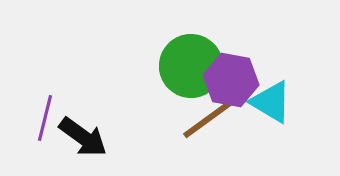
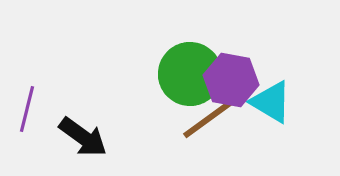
green circle: moved 1 px left, 8 px down
purple line: moved 18 px left, 9 px up
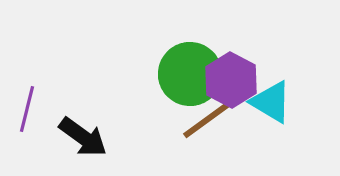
purple hexagon: rotated 18 degrees clockwise
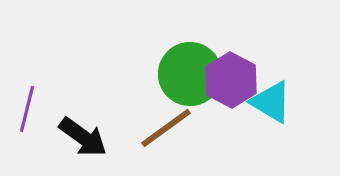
brown line: moved 42 px left, 9 px down
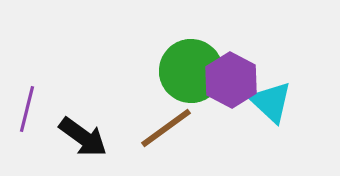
green circle: moved 1 px right, 3 px up
cyan triangle: rotated 12 degrees clockwise
